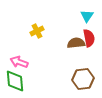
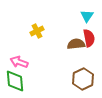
brown semicircle: moved 1 px down
brown hexagon: rotated 20 degrees counterclockwise
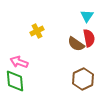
brown semicircle: rotated 138 degrees counterclockwise
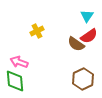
red semicircle: moved 2 px up; rotated 66 degrees clockwise
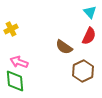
cyan triangle: moved 3 px right, 4 px up; rotated 16 degrees counterclockwise
yellow cross: moved 26 px left, 2 px up
red semicircle: rotated 30 degrees counterclockwise
brown semicircle: moved 12 px left, 3 px down
brown hexagon: moved 8 px up
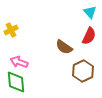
yellow cross: moved 1 px down
green diamond: moved 1 px right, 1 px down
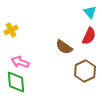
pink arrow: moved 1 px right
brown hexagon: moved 2 px right
